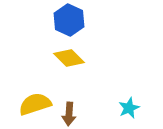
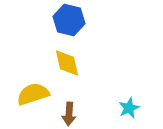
blue hexagon: rotated 12 degrees counterclockwise
yellow diamond: moved 2 px left, 5 px down; rotated 32 degrees clockwise
yellow semicircle: moved 2 px left, 10 px up
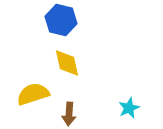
blue hexagon: moved 8 px left
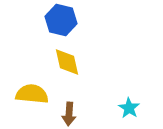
yellow diamond: moved 1 px up
yellow semicircle: moved 1 px left; rotated 24 degrees clockwise
cyan star: rotated 15 degrees counterclockwise
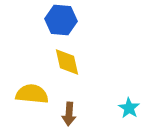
blue hexagon: rotated 8 degrees counterclockwise
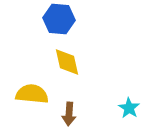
blue hexagon: moved 2 px left, 1 px up
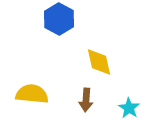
blue hexagon: rotated 24 degrees clockwise
yellow diamond: moved 32 px right
brown arrow: moved 17 px right, 14 px up
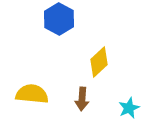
yellow diamond: rotated 60 degrees clockwise
brown arrow: moved 4 px left, 1 px up
cyan star: rotated 15 degrees clockwise
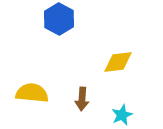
yellow diamond: moved 19 px right; rotated 36 degrees clockwise
yellow semicircle: moved 1 px up
cyan star: moved 7 px left, 7 px down
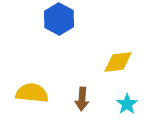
cyan star: moved 5 px right, 11 px up; rotated 10 degrees counterclockwise
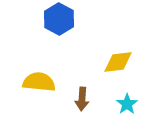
yellow semicircle: moved 7 px right, 11 px up
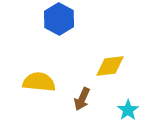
yellow diamond: moved 8 px left, 4 px down
brown arrow: rotated 20 degrees clockwise
cyan star: moved 1 px right, 6 px down
